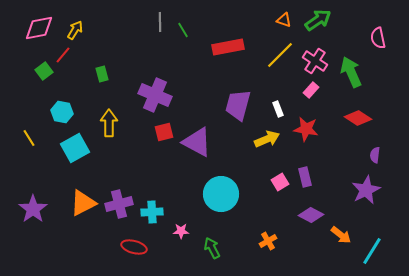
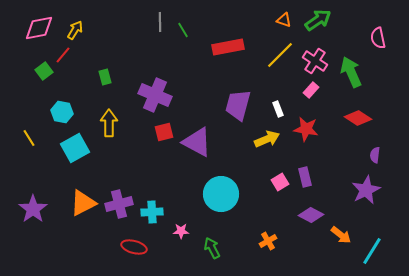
green rectangle at (102, 74): moved 3 px right, 3 px down
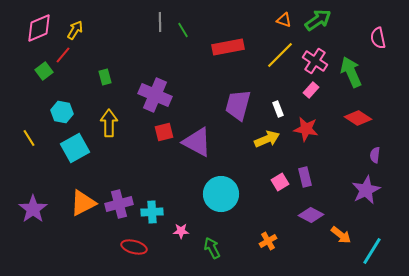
pink diamond at (39, 28): rotated 12 degrees counterclockwise
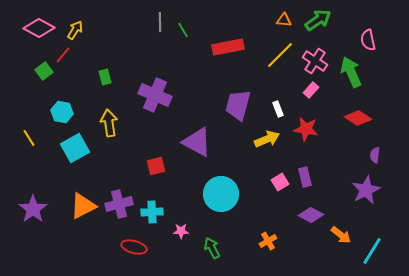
orange triangle at (284, 20): rotated 14 degrees counterclockwise
pink diamond at (39, 28): rotated 52 degrees clockwise
pink semicircle at (378, 38): moved 10 px left, 2 px down
yellow arrow at (109, 123): rotated 8 degrees counterclockwise
red square at (164, 132): moved 8 px left, 34 px down
orange triangle at (83, 203): moved 3 px down
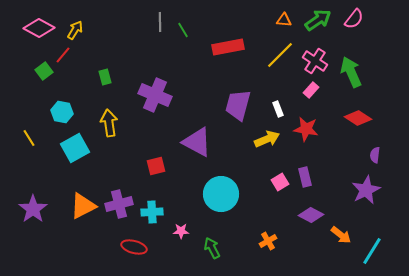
pink semicircle at (368, 40): moved 14 px left, 21 px up; rotated 130 degrees counterclockwise
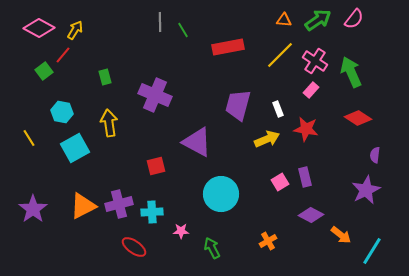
red ellipse at (134, 247): rotated 20 degrees clockwise
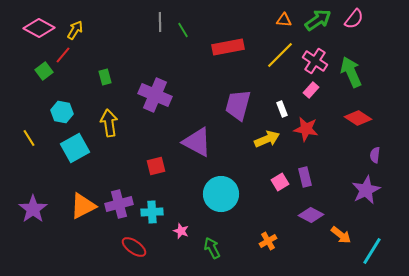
white rectangle at (278, 109): moved 4 px right
pink star at (181, 231): rotated 21 degrees clockwise
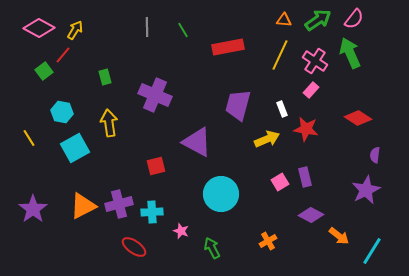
gray line at (160, 22): moved 13 px left, 5 px down
yellow line at (280, 55): rotated 20 degrees counterclockwise
green arrow at (351, 72): moved 1 px left, 19 px up
orange arrow at (341, 235): moved 2 px left, 1 px down
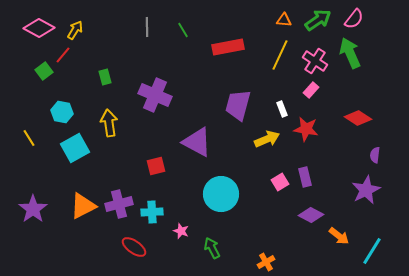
orange cross at (268, 241): moved 2 px left, 21 px down
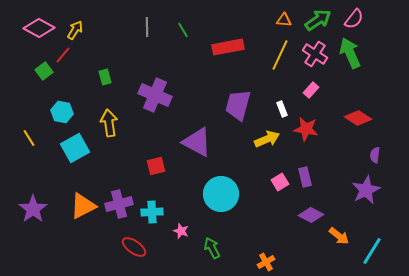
pink cross at (315, 61): moved 7 px up
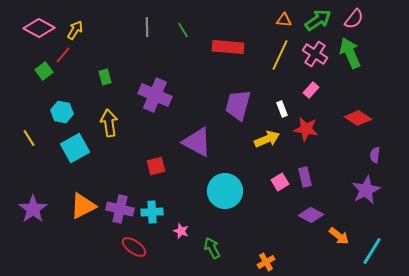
red rectangle at (228, 47): rotated 16 degrees clockwise
cyan circle at (221, 194): moved 4 px right, 3 px up
purple cross at (119, 204): moved 1 px right, 5 px down; rotated 28 degrees clockwise
